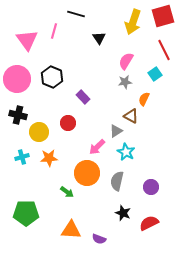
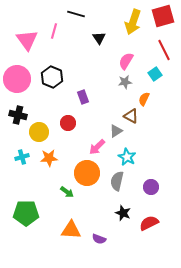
purple rectangle: rotated 24 degrees clockwise
cyan star: moved 1 px right, 5 px down
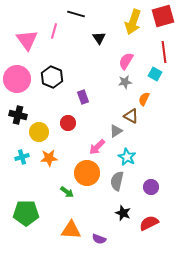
red line: moved 2 px down; rotated 20 degrees clockwise
cyan square: rotated 24 degrees counterclockwise
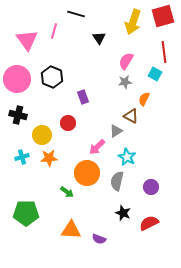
yellow circle: moved 3 px right, 3 px down
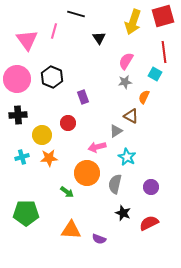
orange semicircle: moved 2 px up
black cross: rotated 18 degrees counterclockwise
pink arrow: rotated 30 degrees clockwise
gray semicircle: moved 2 px left, 3 px down
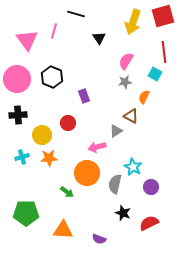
purple rectangle: moved 1 px right, 1 px up
cyan star: moved 6 px right, 10 px down
orange triangle: moved 8 px left
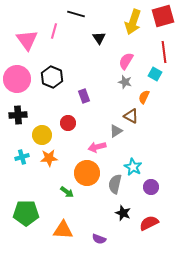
gray star: rotated 24 degrees clockwise
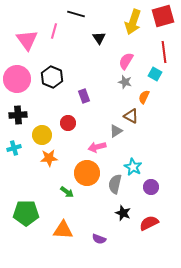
cyan cross: moved 8 px left, 9 px up
